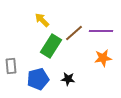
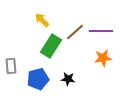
brown line: moved 1 px right, 1 px up
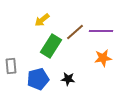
yellow arrow: rotated 84 degrees counterclockwise
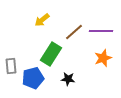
brown line: moved 1 px left
green rectangle: moved 8 px down
orange star: rotated 12 degrees counterclockwise
blue pentagon: moved 5 px left, 1 px up
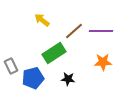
yellow arrow: rotated 77 degrees clockwise
brown line: moved 1 px up
green rectangle: moved 3 px right, 1 px up; rotated 25 degrees clockwise
orange star: moved 4 px down; rotated 18 degrees clockwise
gray rectangle: rotated 21 degrees counterclockwise
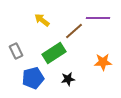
purple line: moved 3 px left, 13 px up
gray rectangle: moved 5 px right, 15 px up
black star: rotated 16 degrees counterclockwise
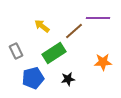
yellow arrow: moved 6 px down
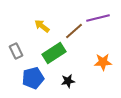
purple line: rotated 15 degrees counterclockwise
black star: moved 2 px down
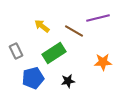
brown line: rotated 72 degrees clockwise
